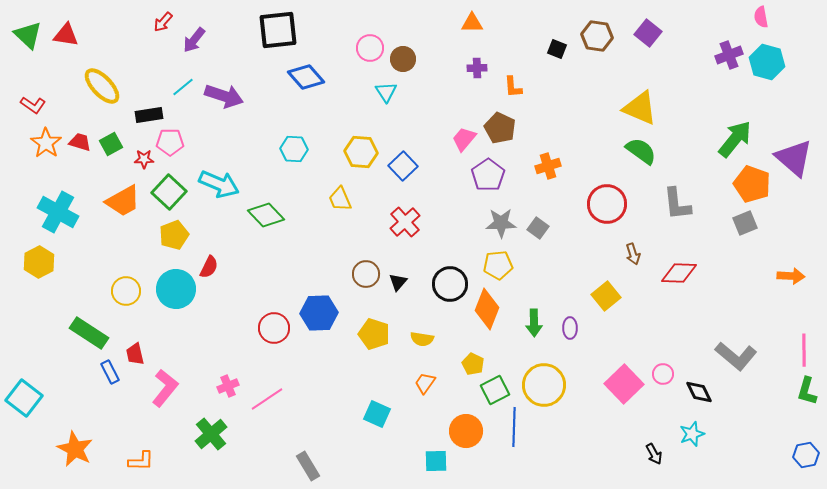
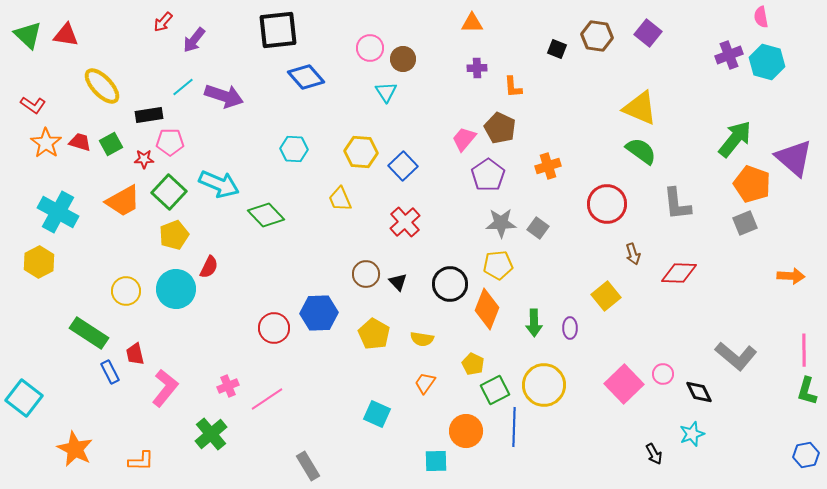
black triangle at (398, 282): rotated 24 degrees counterclockwise
yellow pentagon at (374, 334): rotated 12 degrees clockwise
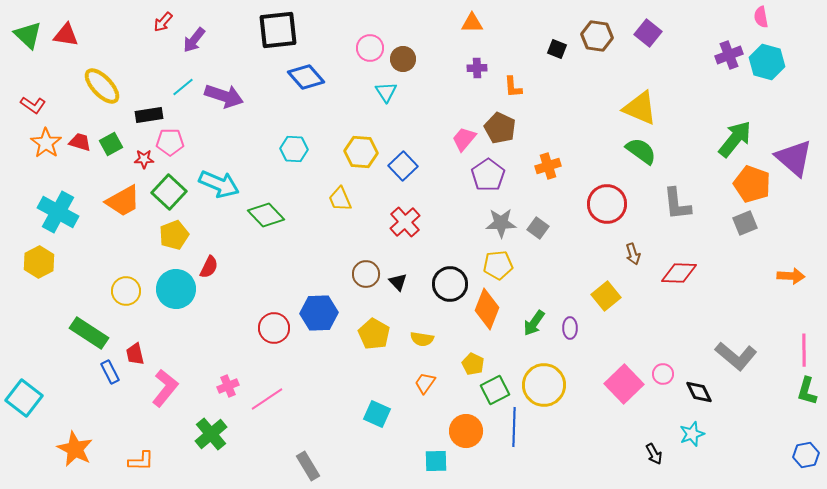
green arrow at (534, 323): rotated 36 degrees clockwise
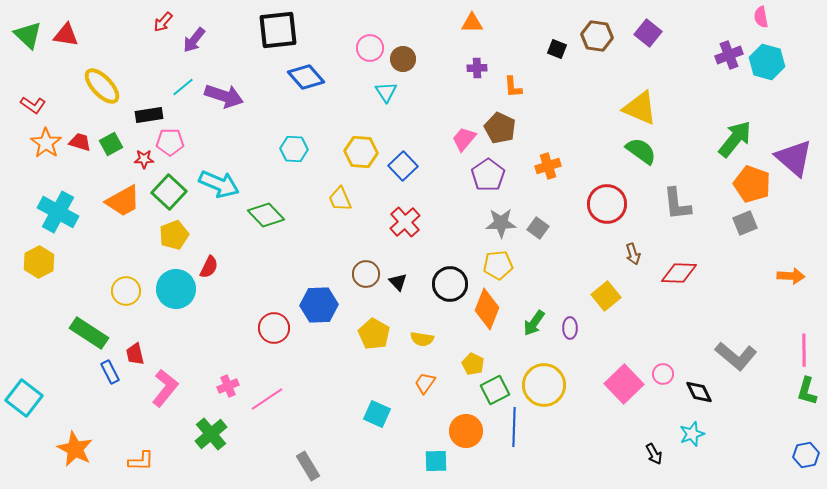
blue hexagon at (319, 313): moved 8 px up
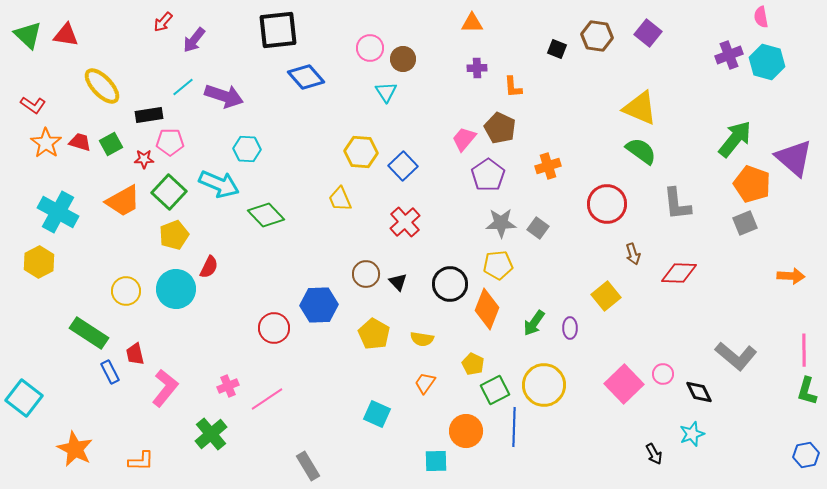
cyan hexagon at (294, 149): moved 47 px left
